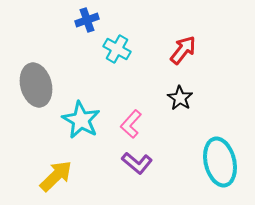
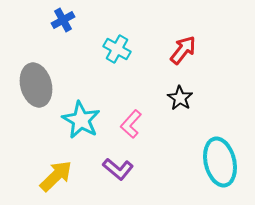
blue cross: moved 24 px left; rotated 10 degrees counterclockwise
purple L-shape: moved 19 px left, 6 px down
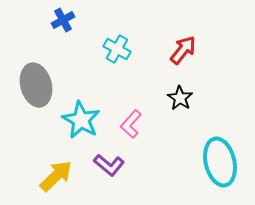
purple L-shape: moved 9 px left, 4 px up
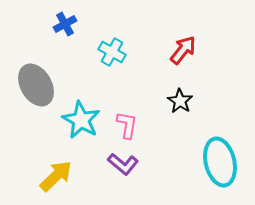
blue cross: moved 2 px right, 4 px down
cyan cross: moved 5 px left, 3 px down
gray ellipse: rotated 15 degrees counterclockwise
black star: moved 3 px down
pink L-shape: moved 4 px left, 1 px down; rotated 148 degrees clockwise
purple L-shape: moved 14 px right, 1 px up
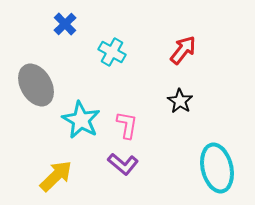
blue cross: rotated 15 degrees counterclockwise
cyan ellipse: moved 3 px left, 6 px down
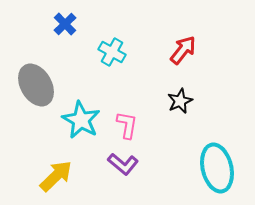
black star: rotated 15 degrees clockwise
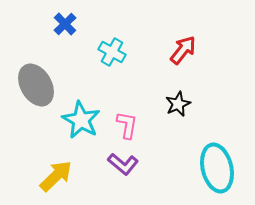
black star: moved 2 px left, 3 px down
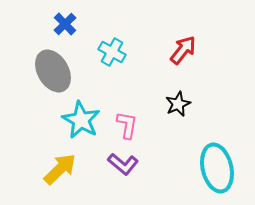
gray ellipse: moved 17 px right, 14 px up
yellow arrow: moved 4 px right, 7 px up
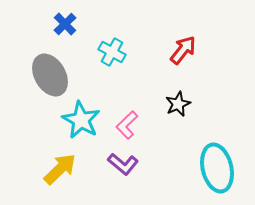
gray ellipse: moved 3 px left, 4 px down
pink L-shape: rotated 144 degrees counterclockwise
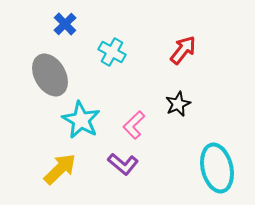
pink L-shape: moved 7 px right
